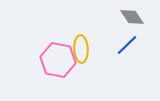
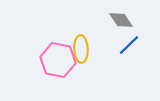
gray diamond: moved 11 px left, 3 px down
blue line: moved 2 px right
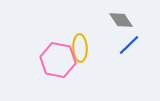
yellow ellipse: moved 1 px left, 1 px up
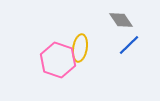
yellow ellipse: rotated 12 degrees clockwise
pink hexagon: rotated 8 degrees clockwise
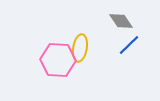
gray diamond: moved 1 px down
pink hexagon: rotated 16 degrees counterclockwise
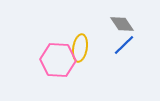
gray diamond: moved 1 px right, 3 px down
blue line: moved 5 px left
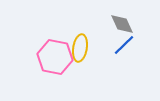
gray diamond: rotated 10 degrees clockwise
pink hexagon: moved 3 px left, 3 px up; rotated 8 degrees clockwise
